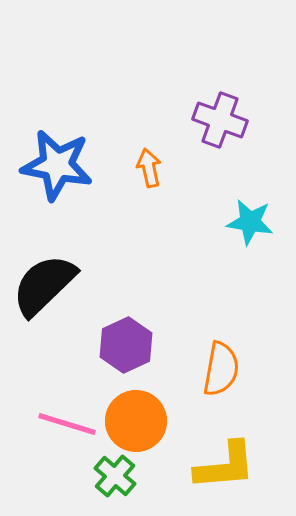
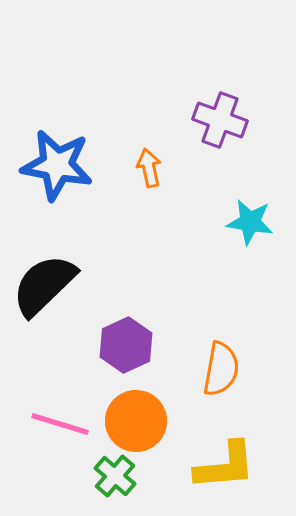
pink line: moved 7 px left
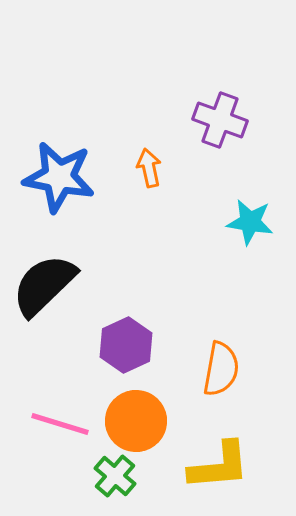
blue star: moved 2 px right, 12 px down
yellow L-shape: moved 6 px left
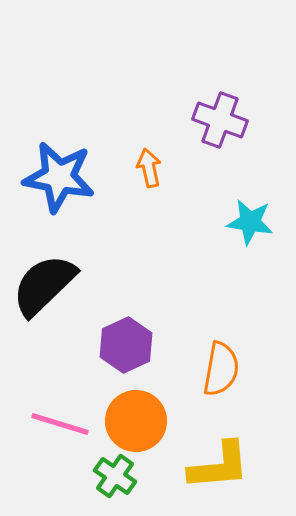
green cross: rotated 6 degrees counterclockwise
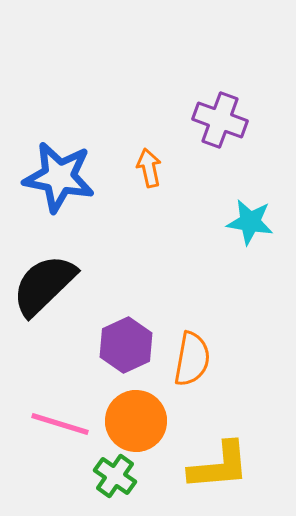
orange semicircle: moved 29 px left, 10 px up
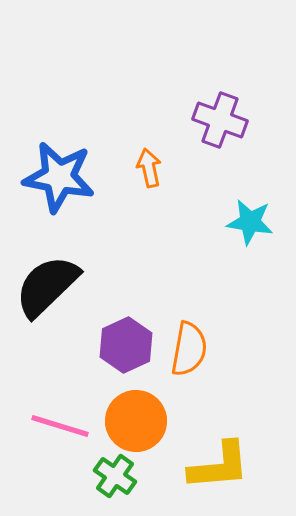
black semicircle: moved 3 px right, 1 px down
orange semicircle: moved 3 px left, 10 px up
pink line: moved 2 px down
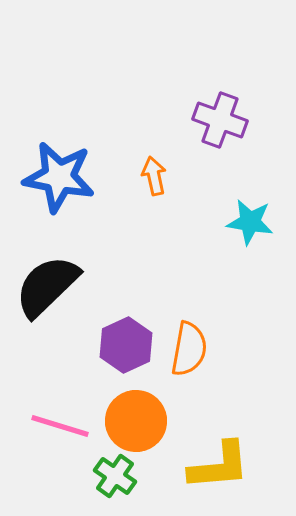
orange arrow: moved 5 px right, 8 px down
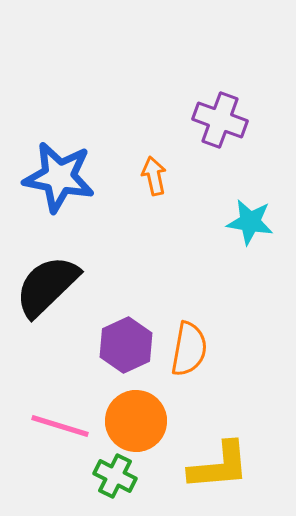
green cross: rotated 9 degrees counterclockwise
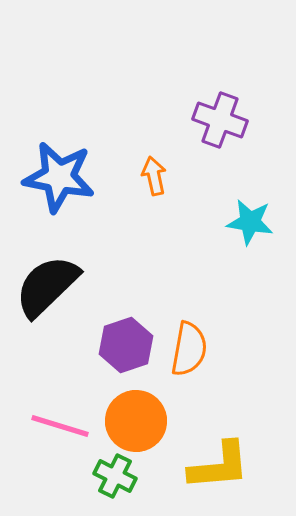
purple hexagon: rotated 6 degrees clockwise
